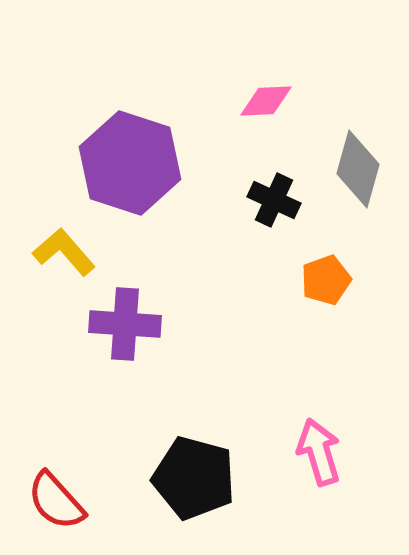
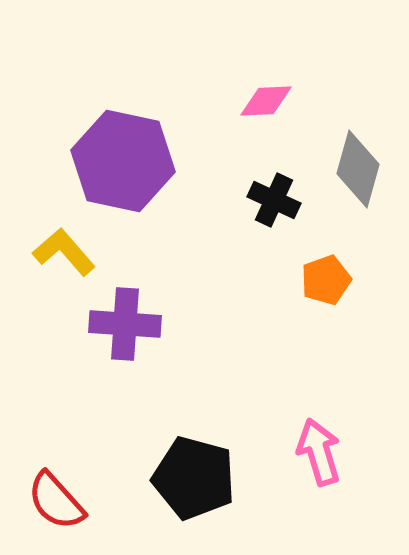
purple hexagon: moved 7 px left, 2 px up; rotated 6 degrees counterclockwise
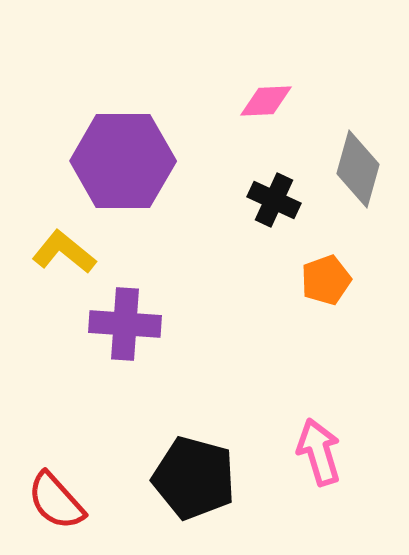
purple hexagon: rotated 12 degrees counterclockwise
yellow L-shape: rotated 10 degrees counterclockwise
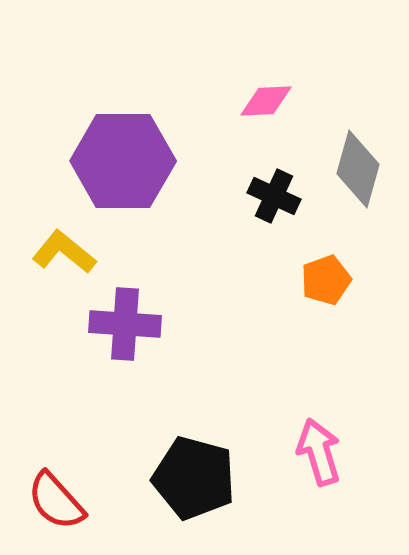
black cross: moved 4 px up
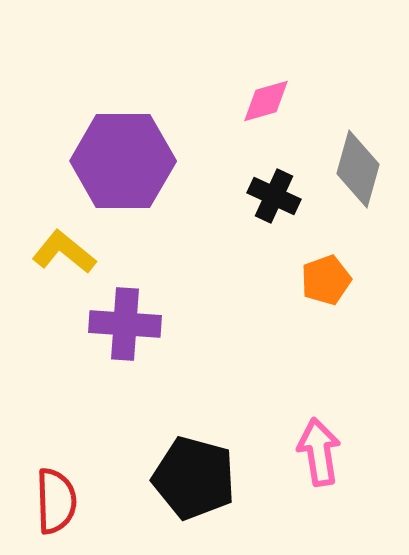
pink diamond: rotated 14 degrees counterclockwise
pink arrow: rotated 8 degrees clockwise
red semicircle: rotated 140 degrees counterclockwise
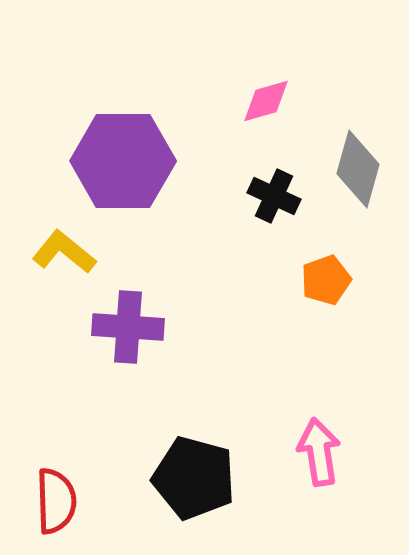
purple cross: moved 3 px right, 3 px down
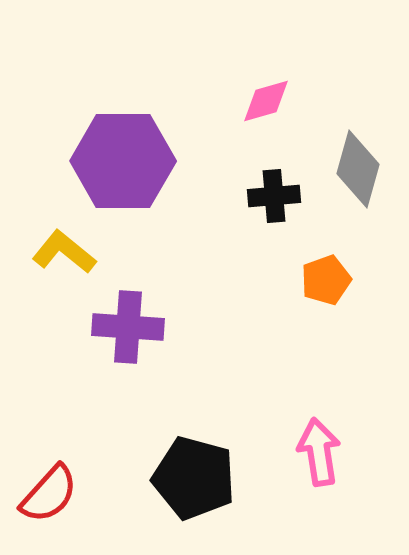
black cross: rotated 30 degrees counterclockwise
red semicircle: moved 7 px left, 7 px up; rotated 44 degrees clockwise
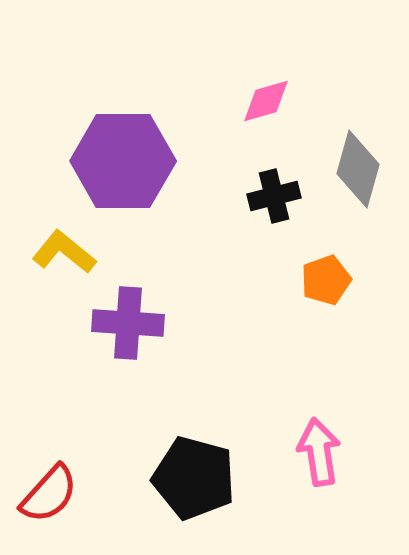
black cross: rotated 9 degrees counterclockwise
purple cross: moved 4 px up
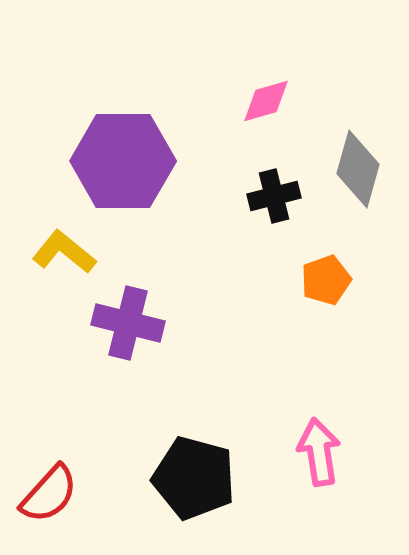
purple cross: rotated 10 degrees clockwise
